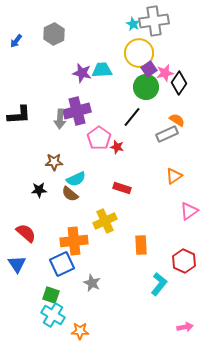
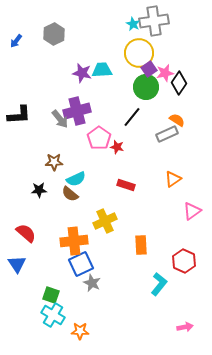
gray arrow: rotated 42 degrees counterclockwise
orange triangle: moved 1 px left, 3 px down
red rectangle: moved 4 px right, 3 px up
pink triangle: moved 3 px right
blue square: moved 19 px right
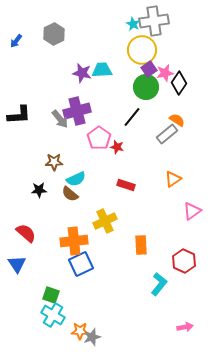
yellow circle: moved 3 px right, 3 px up
gray rectangle: rotated 15 degrees counterclockwise
gray star: moved 54 px down; rotated 30 degrees clockwise
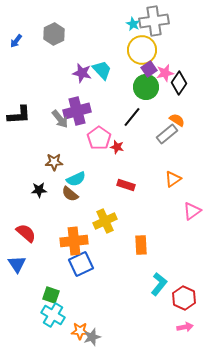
cyan trapezoid: rotated 50 degrees clockwise
red hexagon: moved 37 px down
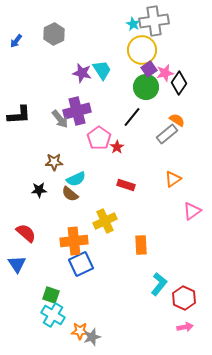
cyan trapezoid: rotated 10 degrees clockwise
red star: rotated 24 degrees clockwise
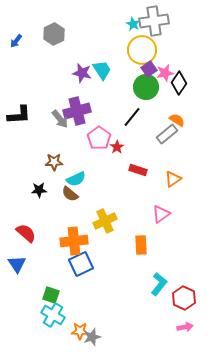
red rectangle: moved 12 px right, 15 px up
pink triangle: moved 31 px left, 3 px down
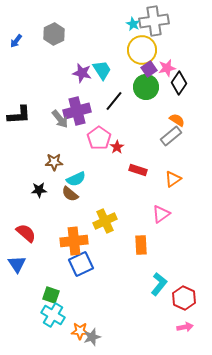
pink star: moved 2 px right, 5 px up
black line: moved 18 px left, 16 px up
gray rectangle: moved 4 px right, 2 px down
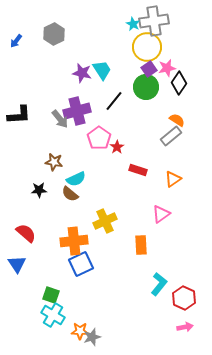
yellow circle: moved 5 px right, 3 px up
brown star: rotated 12 degrees clockwise
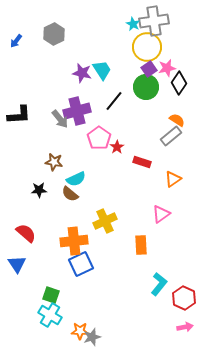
red rectangle: moved 4 px right, 8 px up
cyan cross: moved 3 px left
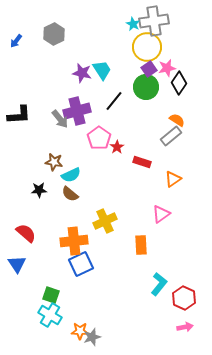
cyan semicircle: moved 5 px left, 4 px up
